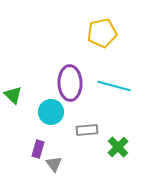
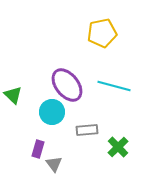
purple ellipse: moved 3 px left, 2 px down; rotated 36 degrees counterclockwise
cyan circle: moved 1 px right
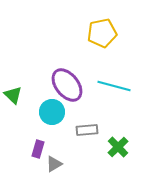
gray triangle: rotated 36 degrees clockwise
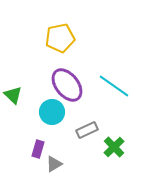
yellow pentagon: moved 42 px left, 5 px down
cyan line: rotated 20 degrees clockwise
gray rectangle: rotated 20 degrees counterclockwise
green cross: moved 4 px left
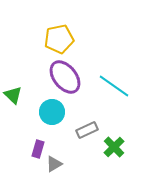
yellow pentagon: moved 1 px left, 1 px down
purple ellipse: moved 2 px left, 8 px up
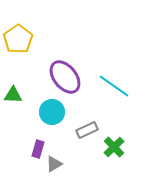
yellow pentagon: moved 41 px left; rotated 24 degrees counterclockwise
green triangle: rotated 42 degrees counterclockwise
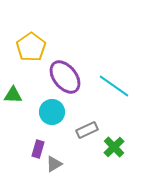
yellow pentagon: moved 13 px right, 8 px down
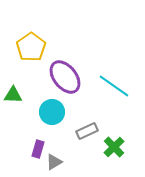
gray rectangle: moved 1 px down
gray triangle: moved 2 px up
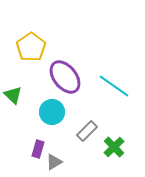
green triangle: rotated 42 degrees clockwise
gray rectangle: rotated 20 degrees counterclockwise
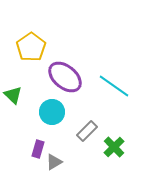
purple ellipse: rotated 12 degrees counterclockwise
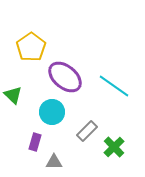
purple rectangle: moved 3 px left, 7 px up
gray triangle: rotated 30 degrees clockwise
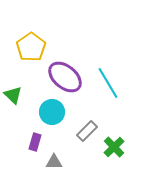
cyan line: moved 6 px left, 3 px up; rotated 24 degrees clockwise
